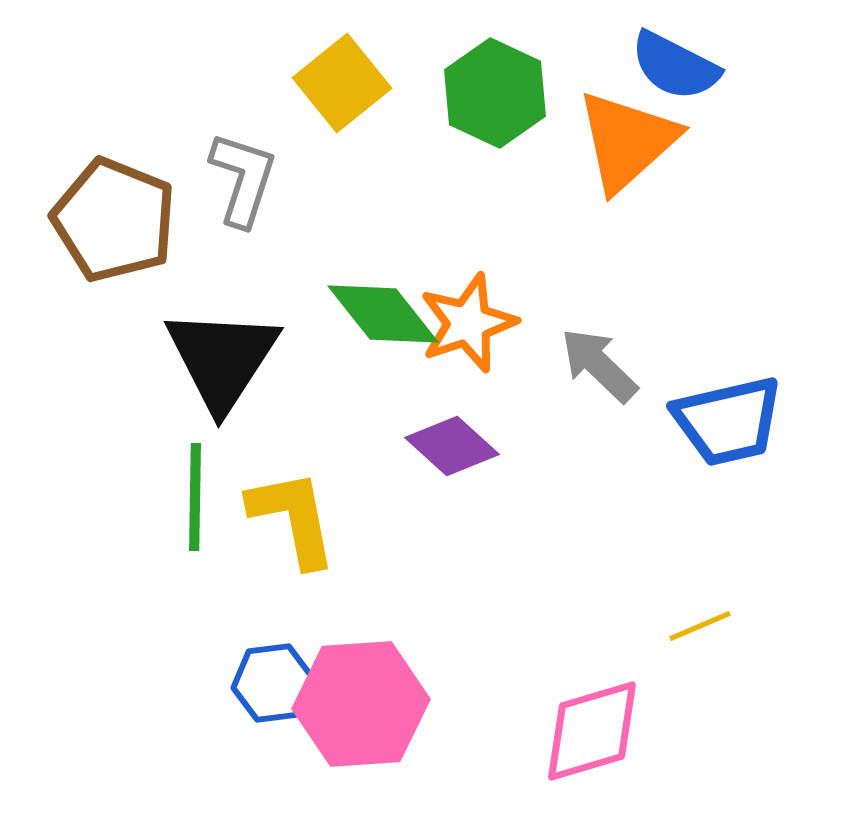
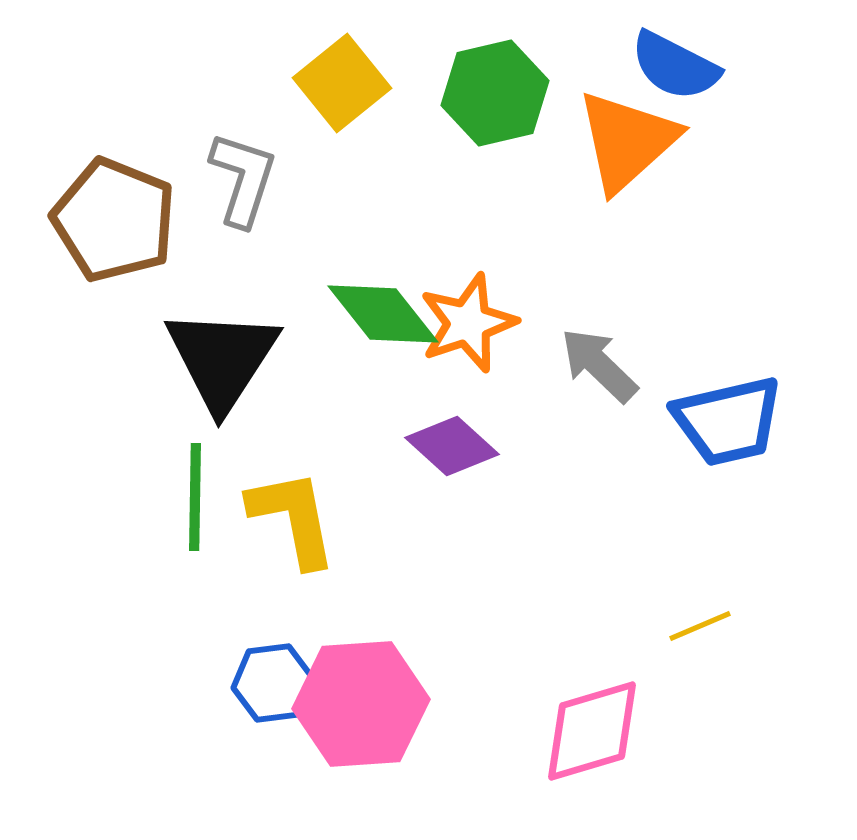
green hexagon: rotated 22 degrees clockwise
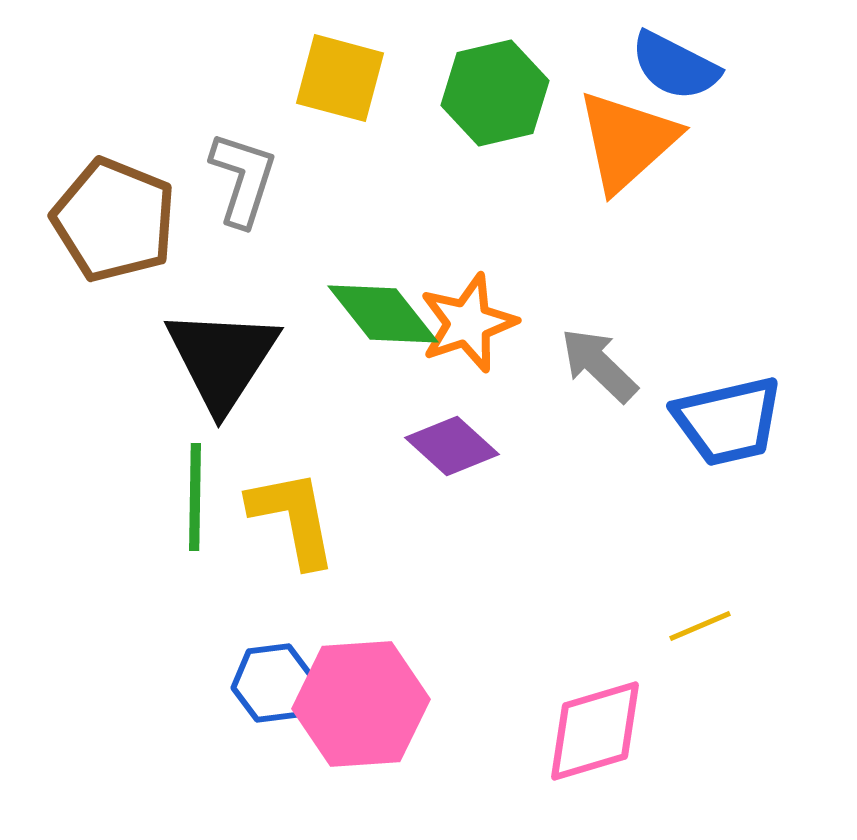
yellow square: moved 2 px left, 5 px up; rotated 36 degrees counterclockwise
pink diamond: moved 3 px right
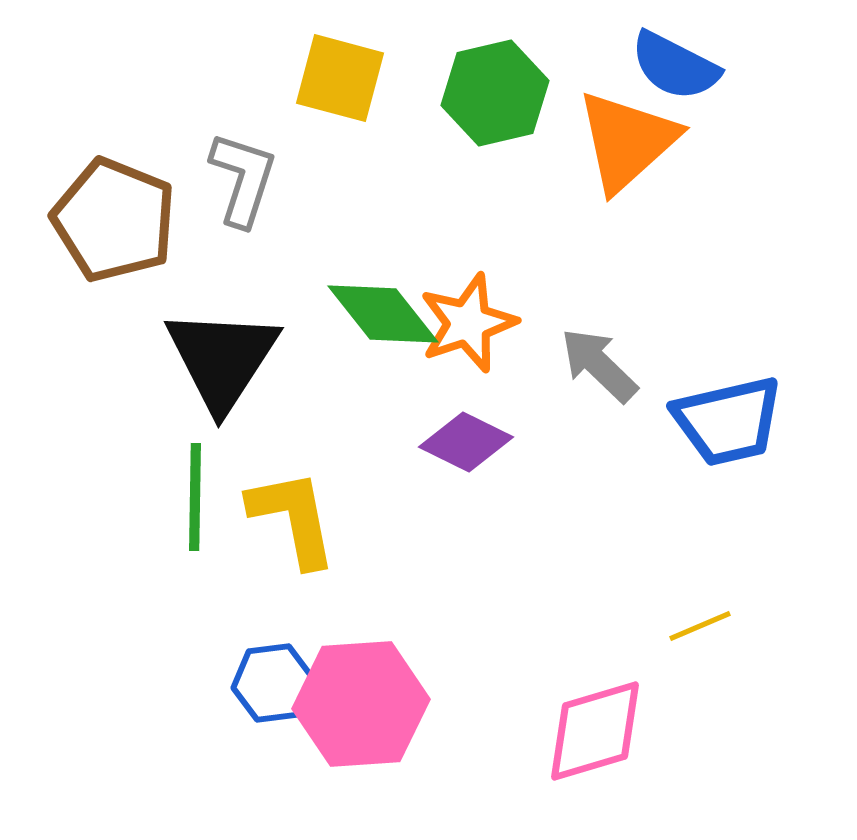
purple diamond: moved 14 px right, 4 px up; rotated 16 degrees counterclockwise
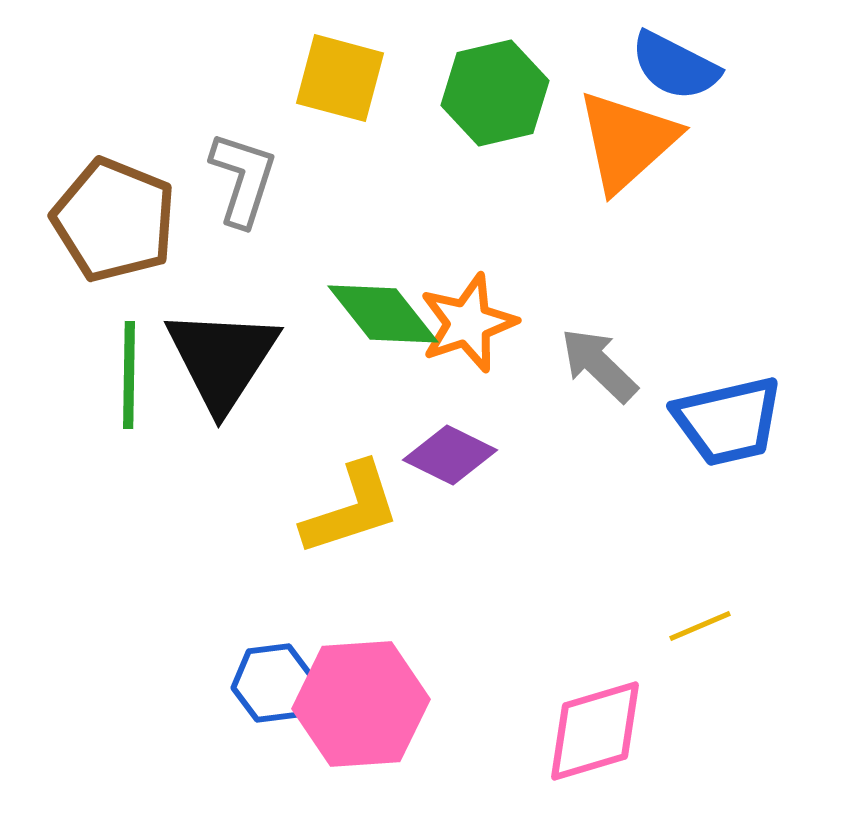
purple diamond: moved 16 px left, 13 px down
green line: moved 66 px left, 122 px up
yellow L-shape: moved 58 px right, 9 px up; rotated 83 degrees clockwise
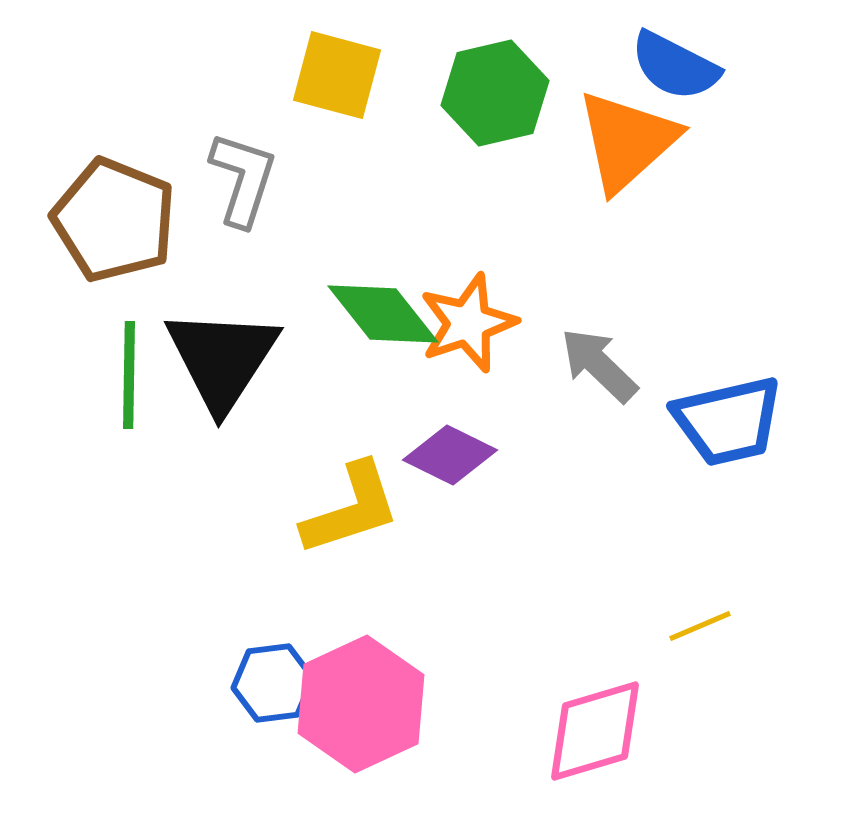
yellow square: moved 3 px left, 3 px up
pink hexagon: rotated 21 degrees counterclockwise
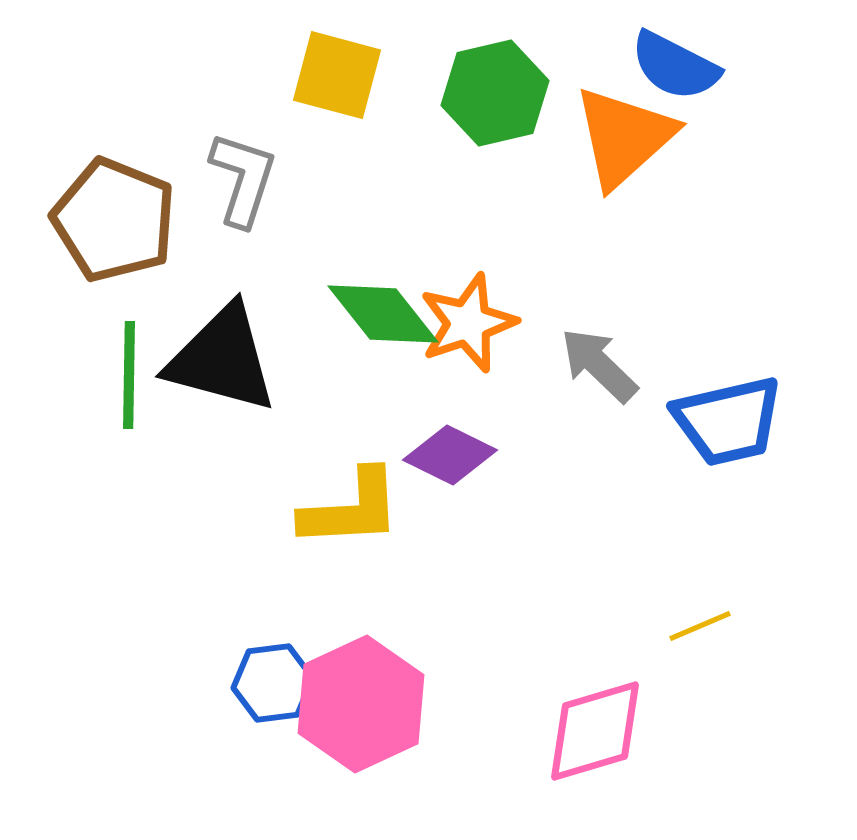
orange triangle: moved 3 px left, 4 px up
black triangle: rotated 48 degrees counterclockwise
yellow L-shape: rotated 15 degrees clockwise
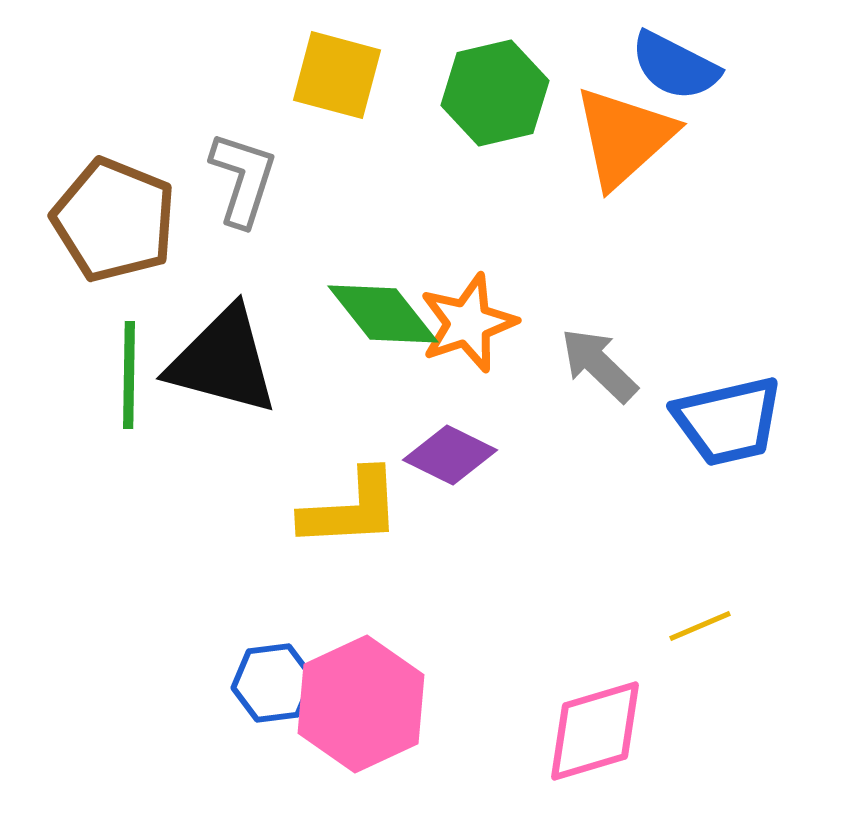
black triangle: moved 1 px right, 2 px down
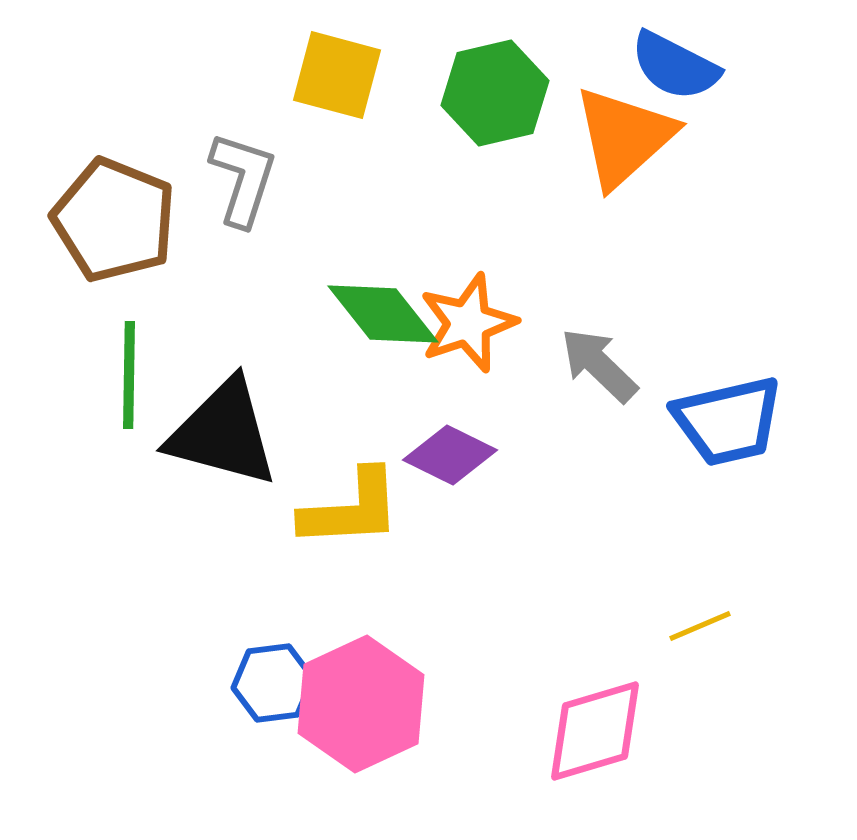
black triangle: moved 72 px down
